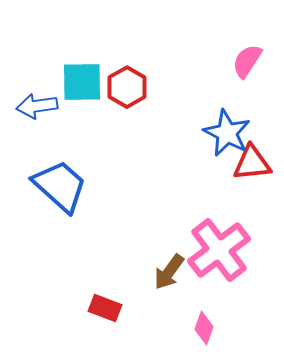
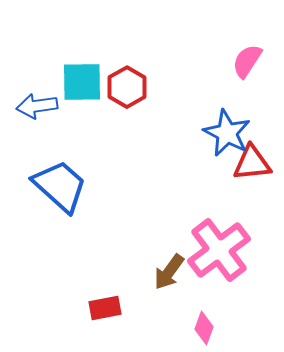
red rectangle: rotated 32 degrees counterclockwise
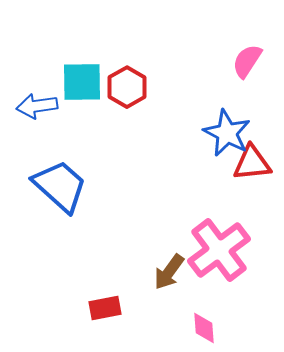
pink diamond: rotated 24 degrees counterclockwise
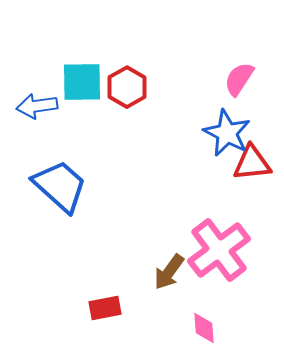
pink semicircle: moved 8 px left, 18 px down
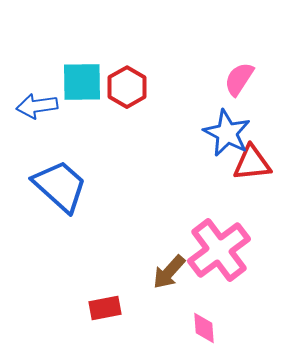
brown arrow: rotated 6 degrees clockwise
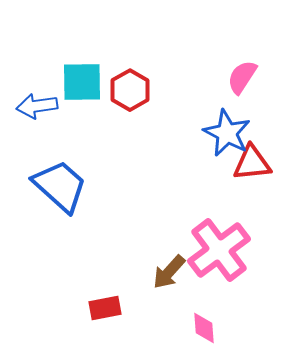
pink semicircle: moved 3 px right, 2 px up
red hexagon: moved 3 px right, 3 px down
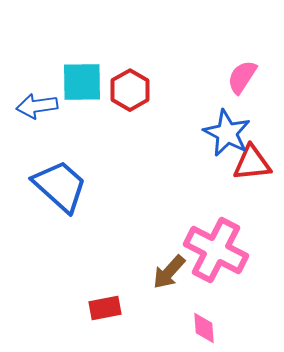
pink cross: moved 3 px left; rotated 26 degrees counterclockwise
